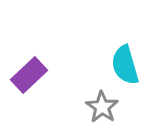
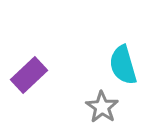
cyan semicircle: moved 2 px left
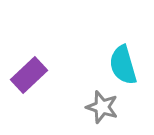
gray star: rotated 16 degrees counterclockwise
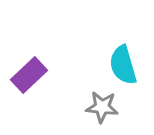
gray star: rotated 12 degrees counterclockwise
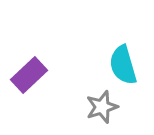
gray star: rotated 24 degrees counterclockwise
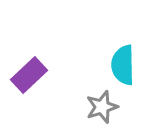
cyan semicircle: rotated 15 degrees clockwise
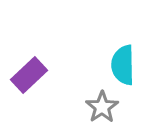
gray star: rotated 16 degrees counterclockwise
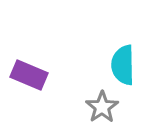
purple rectangle: rotated 66 degrees clockwise
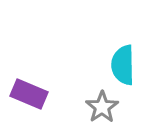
purple rectangle: moved 19 px down
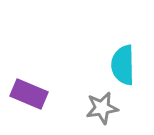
gray star: moved 1 px down; rotated 24 degrees clockwise
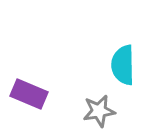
gray star: moved 3 px left, 3 px down
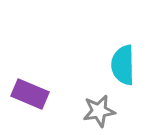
purple rectangle: moved 1 px right
